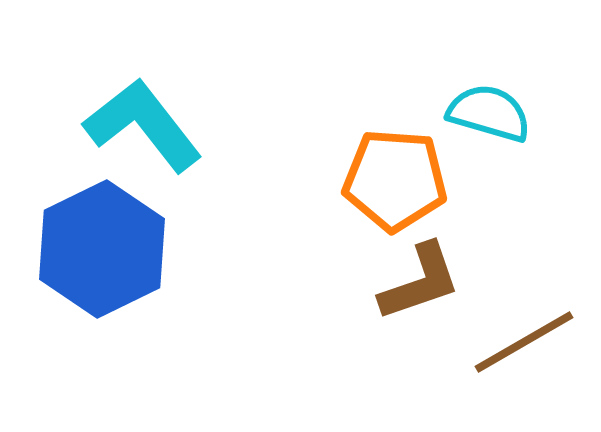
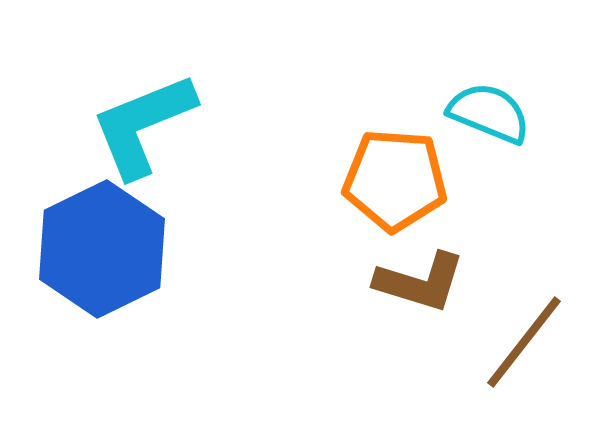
cyan semicircle: rotated 6 degrees clockwise
cyan L-shape: rotated 74 degrees counterclockwise
brown L-shape: rotated 36 degrees clockwise
brown line: rotated 22 degrees counterclockwise
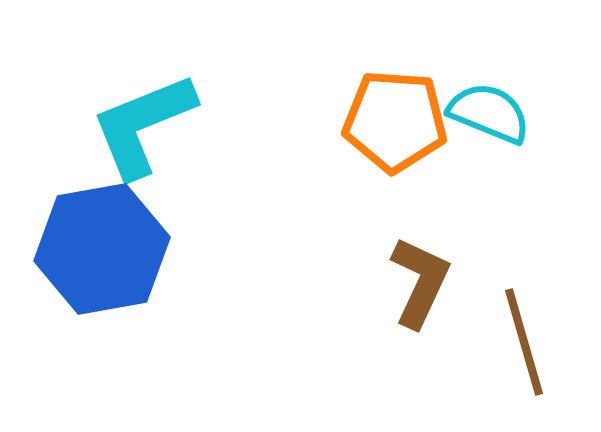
orange pentagon: moved 59 px up
blue hexagon: rotated 16 degrees clockwise
brown L-shape: rotated 82 degrees counterclockwise
brown line: rotated 54 degrees counterclockwise
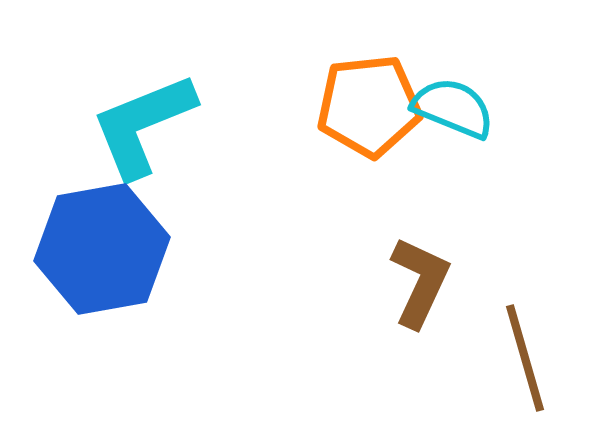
cyan semicircle: moved 36 px left, 5 px up
orange pentagon: moved 26 px left, 15 px up; rotated 10 degrees counterclockwise
brown line: moved 1 px right, 16 px down
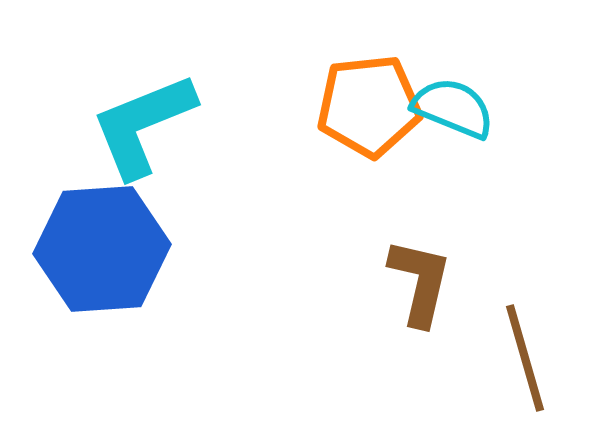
blue hexagon: rotated 6 degrees clockwise
brown L-shape: rotated 12 degrees counterclockwise
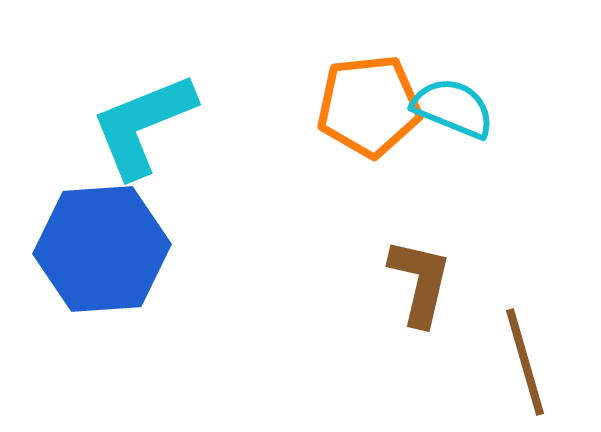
brown line: moved 4 px down
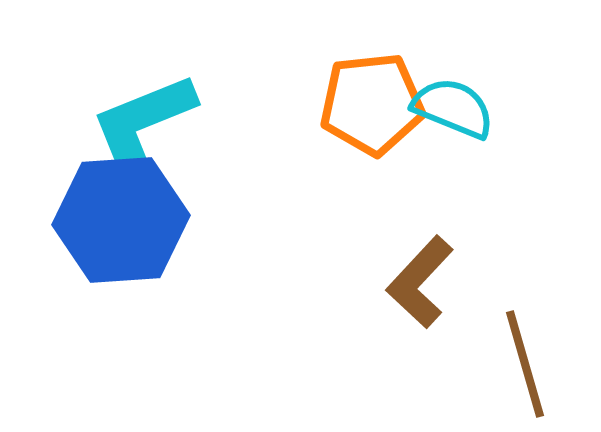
orange pentagon: moved 3 px right, 2 px up
blue hexagon: moved 19 px right, 29 px up
brown L-shape: rotated 150 degrees counterclockwise
brown line: moved 2 px down
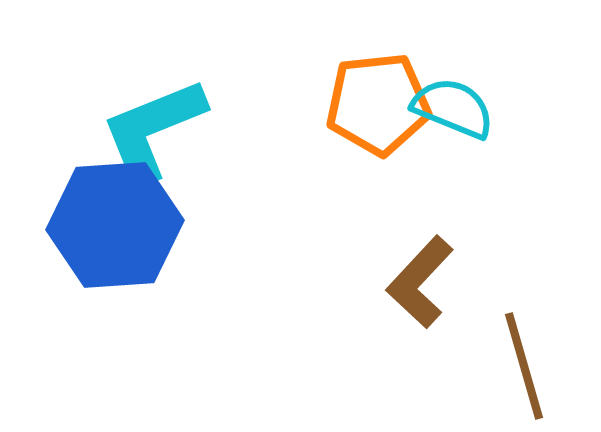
orange pentagon: moved 6 px right
cyan L-shape: moved 10 px right, 5 px down
blue hexagon: moved 6 px left, 5 px down
brown line: moved 1 px left, 2 px down
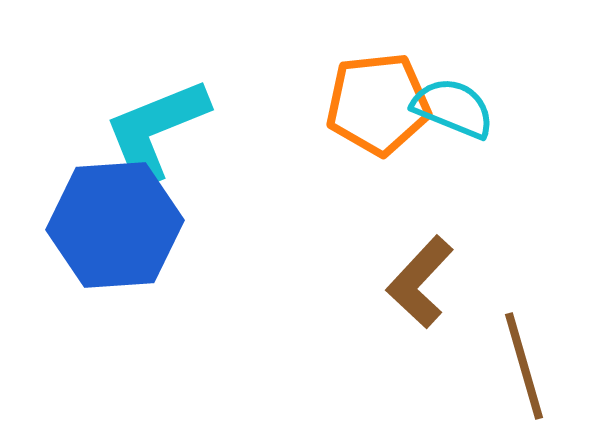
cyan L-shape: moved 3 px right
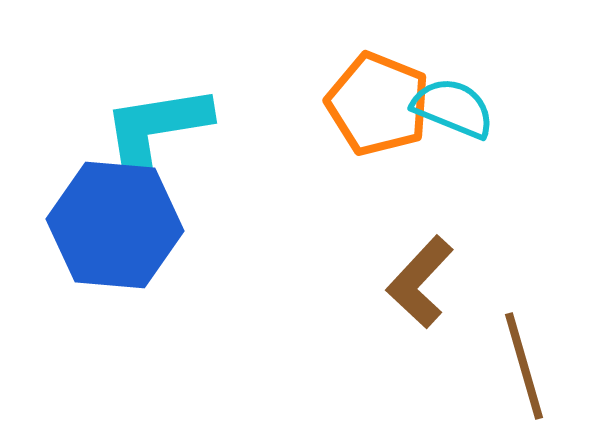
orange pentagon: rotated 28 degrees clockwise
cyan L-shape: rotated 13 degrees clockwise
blue hexagon: rotated 9 degrees clockwise
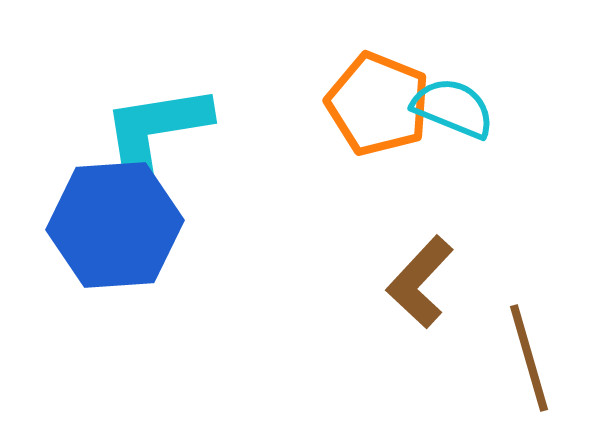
blue hexagon: rotated 9 degrees counterclockwise
brown line: moved 5 px right, 8 px up
